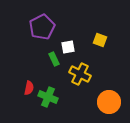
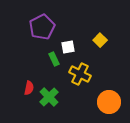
yellow square: rotated 24 degrees clockwise
green cross: moved 1 px right; rotated 24 degrees clockwise
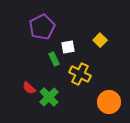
red semicircle: rotated 120 degrees clockwise
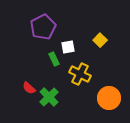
purple pentagon: moved 1 px right
orange circle: moved 4 px up
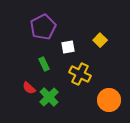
green rectangle: moved 10 px left, 5 px down
orange circle: moved 2 px down
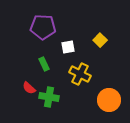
purple pentagon: rotated 30 degrees clockwise
green cross: rotated 36 degrees counterclockwise
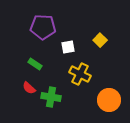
green rectangle: moved 9 px left; rotated 32 degrees counterclockwise
green cross: moved 2 px right
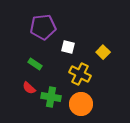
purple pentagon: rotated 10 degrees counterclockwise
yellow square: moved 3 px right, 12 px down
white square: rotated 24 degrees clockwise
orange circle: moved 28 px left, 4 px down
